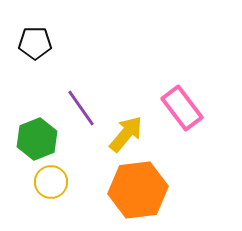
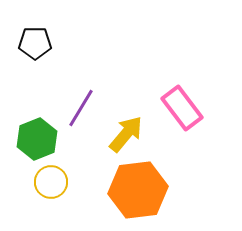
purple line: rotated 66 degrees clockwise
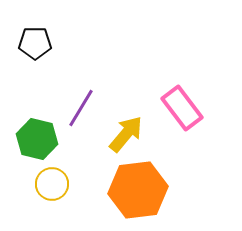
green hexagon: rotated 24 degrees counterclockwise
yellow circle: moved 1 px right, 2 px down
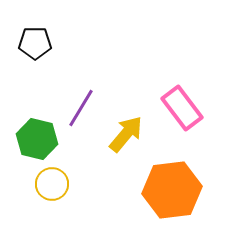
orange hexagon: moved 34 px right
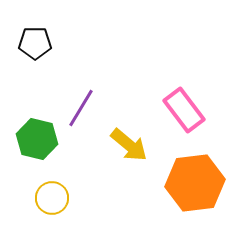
pink rectangle: moved 2 px right, 2 px down
yellow arrow: moved 3 px right, 11 px down; rotated 90 degrees clockwise
yellow circle: moved 14 px down
orange hexagon: moved 23 px right, 7 px up
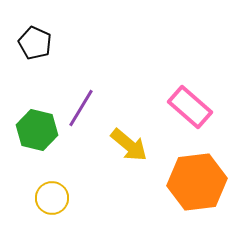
black pentagon: rotated 24 degrees clockwise
pink rectangle: moved 6 px right, 3 px up; rotated 12 degrees counterclockwise
green hexagon: moved 9 px up
orange hexagon: moved 2 px right, 1 px up
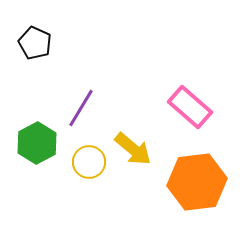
green hexagon: moved 13 px down; rotated 18 degrees clockwise
yellow arrow: moved 4 px right, 4 px down
yellow circle: moved 37 px right, 36 px up
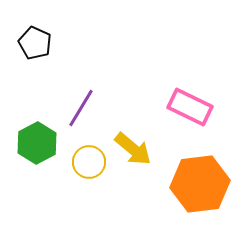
pink rectangle: rotated 15 degrees counterclockwise
orange hexagon: moved 3 px right, 2 px down
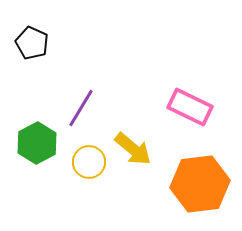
black pentagon: moved 3 px left
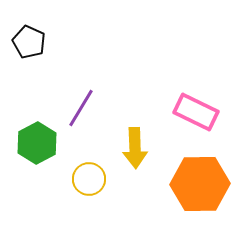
black pentagon: moved 3 px left, 1 px up
pink rectangle: moved 6 px right, 5 px down
yellow arrow: moved 2 px right, 1 px up; rotated 48 degrees clockwise
yellow circle: moved 17 px down
orange hexagon: rotated 6 degrees clockwise
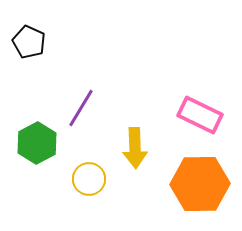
pink rectangle: moved 4 px right, 3 px down
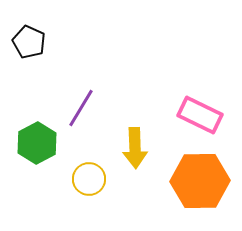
orange hexagon: moved 3 px up
